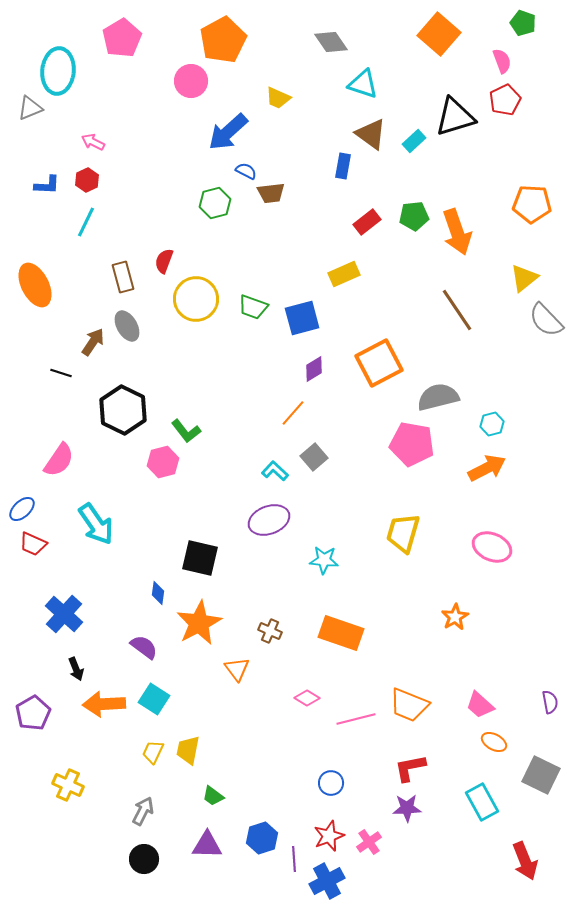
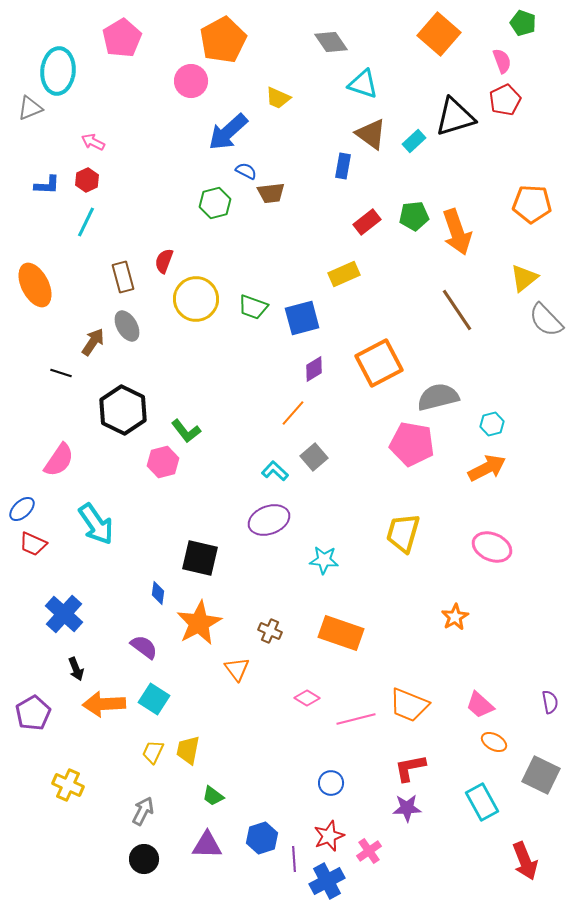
pink cross at (369, 842): moved 9 px down
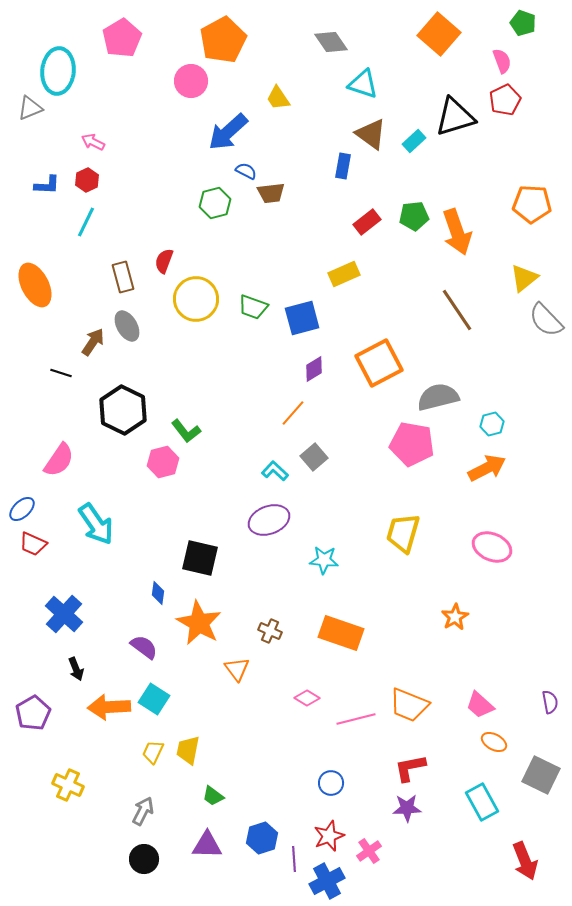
yellow trapezoid at (278, 98): rotated 32 degrees clockwise
orange star at (199, 623): rotated 15 degrees counterclockwise
orange arrow at (104, 704): moved 5 px right, 3 px down
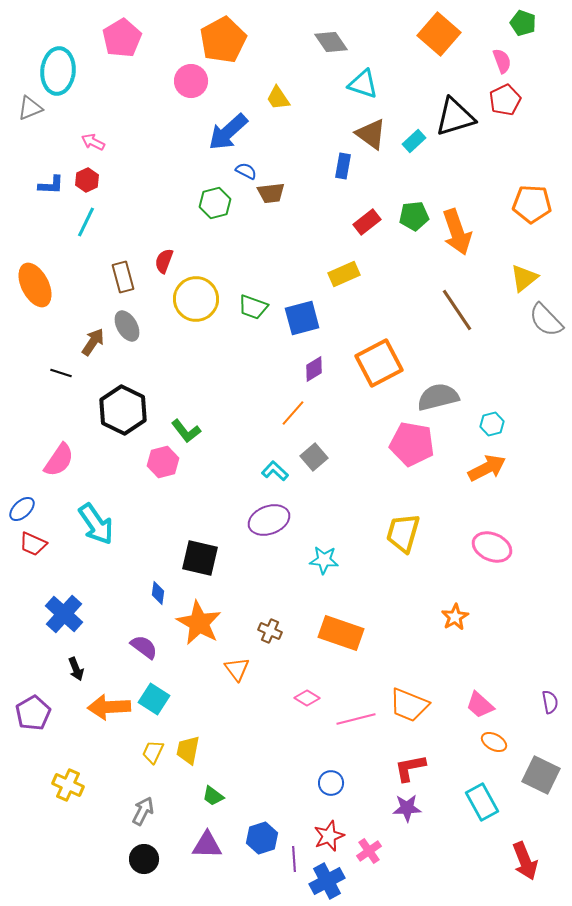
blue L-shape at (47, 185): moved 4 px right
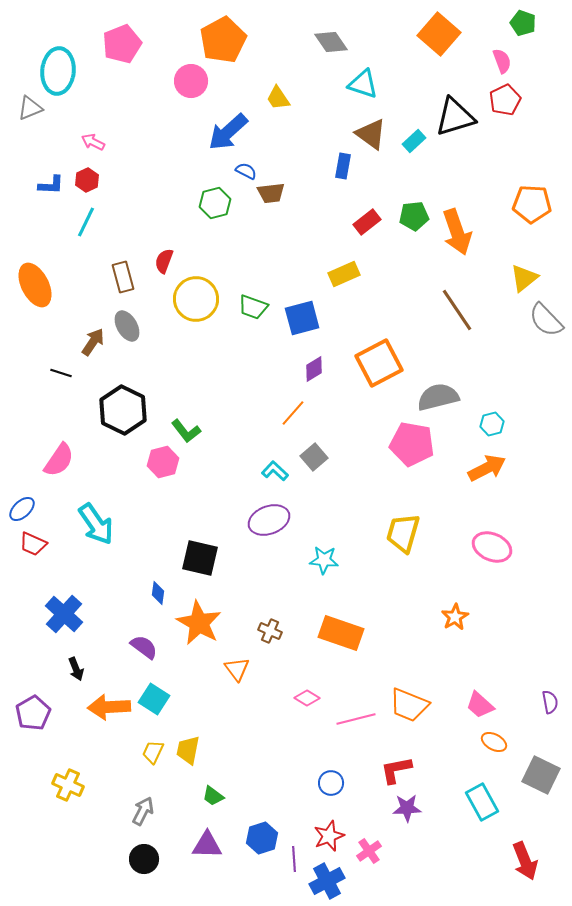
pink pentagon at (122, 38): moved 6 px down; rotated 9 degrees clockwise
red L-shape at (410, 768): moved 14 px left, 2 px down
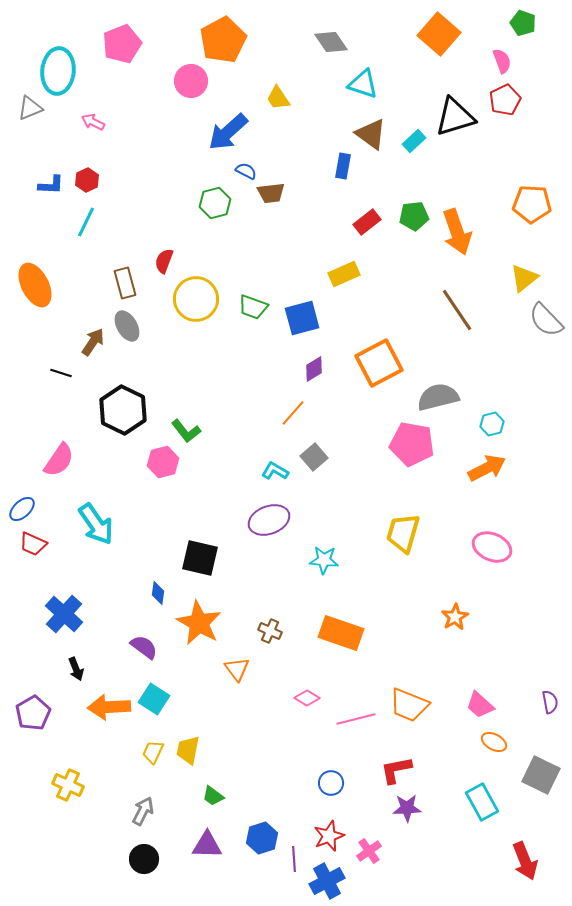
pink arrow at (93, 142): moved 20 px up
brown rectangle at (123, 277): moved 2 px right, 6 px down
cyan L-shape at (275, 471): rotated 12 degrees counterclockwise
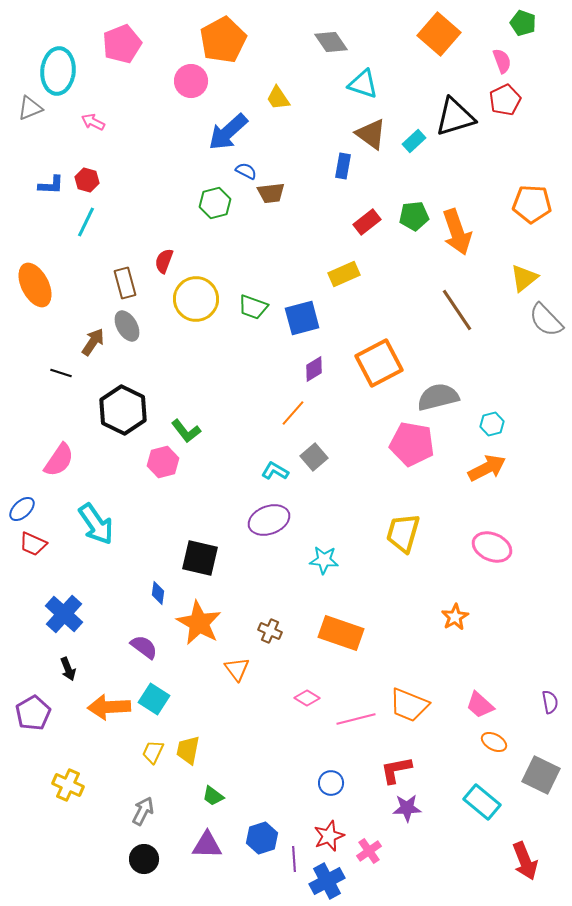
red hexagon at (87, 180): rotated 20 degrees counterclockwise
black arrow at (76, 669): moved 8 px left
cyan rectangle at (482, 802): rotated 21 degrees counterclockwise
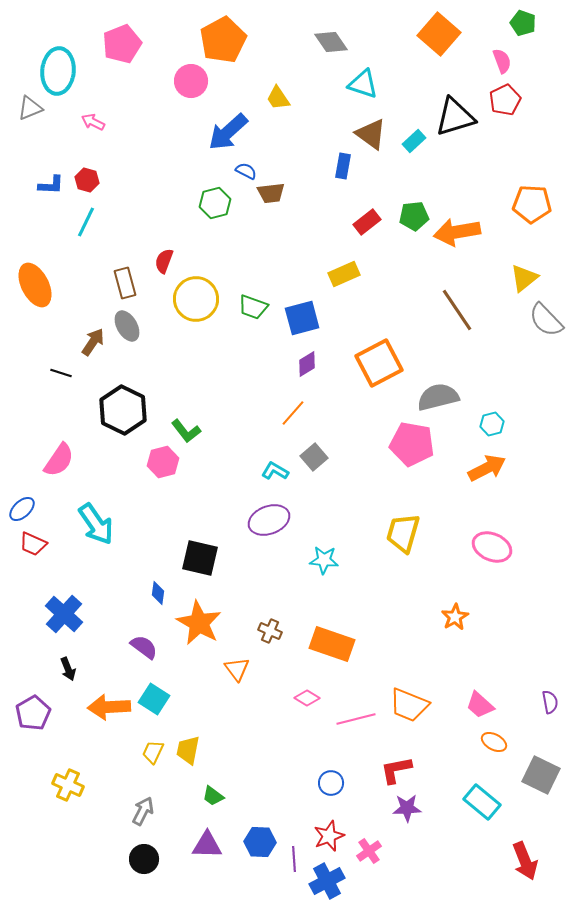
orange arrow at (457, 232): rotated 99 degrees clockwise
purple diamond at (314, 369): moved 7 px left, 5 px up
orange rectangle at (341, 633): moved 9 px left, 11 px down
blue hexagon at (262, 838): moved 2 px left, 4 px down; rotated 20 degrees clockwise
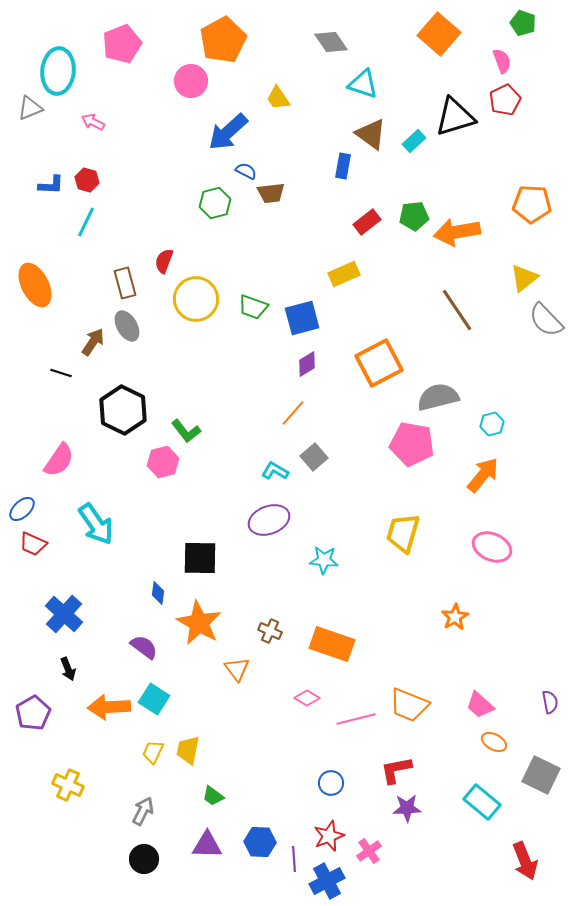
orange arrow at (487, 468): moved 4 px left, 7 px down; rotated 24 degrees counterclockwise
black square at (200, 558): rotated 12 degrees counterclockwise
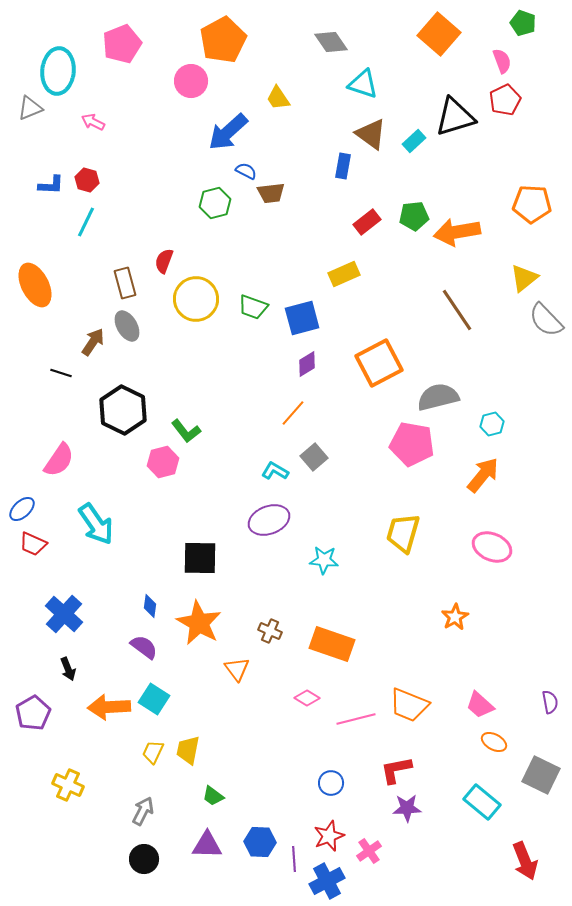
blue diamond at (158, 593): moved 8 px left, 13 px down
